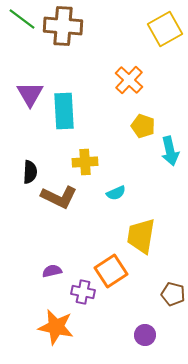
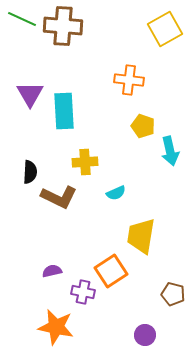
green line: rotated 12 degrees counterclockwise
orange cross: rotated 36 degrees counterclockwise
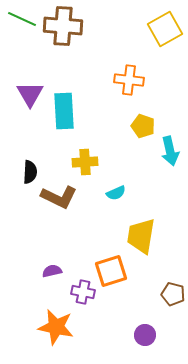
orange square: rotated 16 degrees clockwise
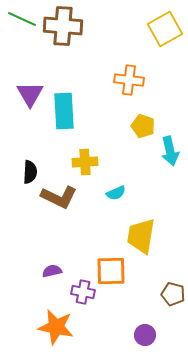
orange square: rotated 16 degrees clockwise
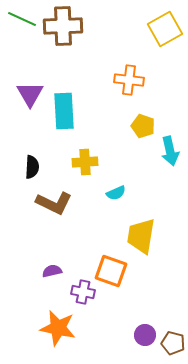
brown cross: rotated 6 degrees counterclockwise
black semicircle: moved 2 px right, 5 px up
brown L-shape: moved 5 px left, 6 px down
orange square: rotated 20 degrees clockwise
brown pentagon: moved 49 px down
orange star: moved 2 px right, 1 px down
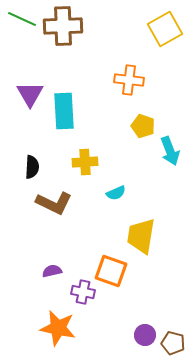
cyan arrow: rotated 8 degrees counterclockwise
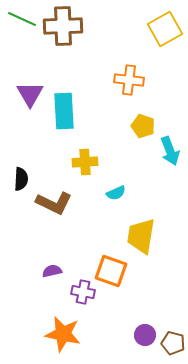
black semicircle: moved 11 px left, 12 px down
orange star: moved 5 px right, 6 px down
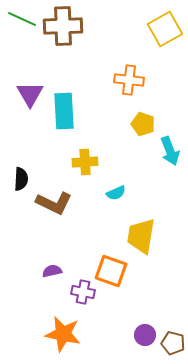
yellow pentagon: moved 2 px up
